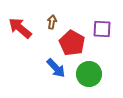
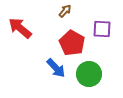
brown arrow: moved 13 px right, 11 px up; rotated 32 degrees clockwise
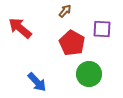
blue arrow: moved 19 px left, 14 px down
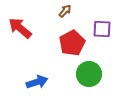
red pentagon: rotated 15 degrees clockwise
blue arrow: rotated 65 degrees counterclockwise
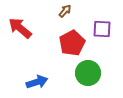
green circle: moved 1 px left, 1 px up
